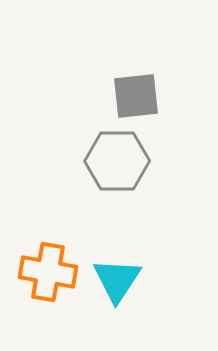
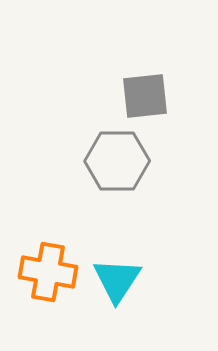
gray square: moved 9 px right
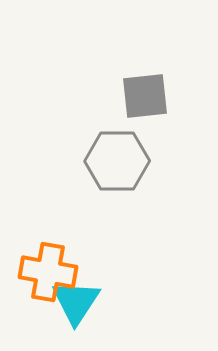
cyan triangle: moved 41 px left, 22 px down
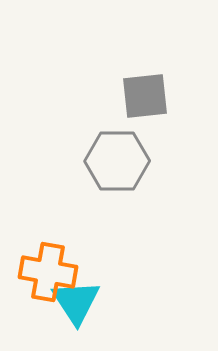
cyan triangle: rotated 6 degrees counterclockwise
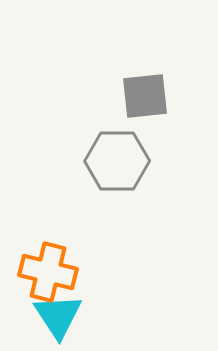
orange cross: rotated 4 degrees clockwise
cyan triangle: moved 18 px left, 14 px down
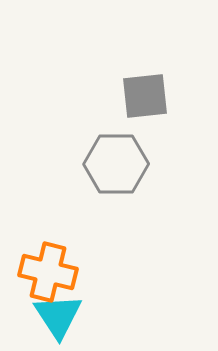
gray hexagon: moved 1 px left, 3 px down
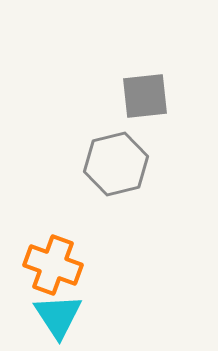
gray hexagon: rotated 14 degrees counterclockwise
orange cross: moved 5 px right, 7 px up; rotated 6 degrees clockwise
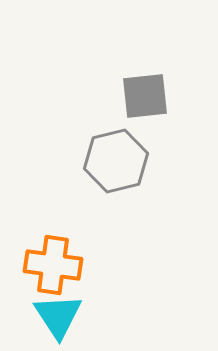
gray hexagon: moved 3 px up
orange cross: rotated 12 degrees counterclockwise
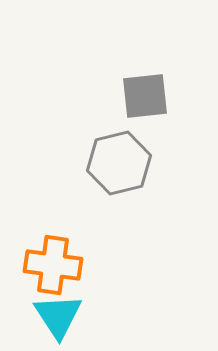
gray hexagon: moved 3 px right, 2 px down
